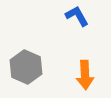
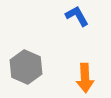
orange arrow: moved 3 px down
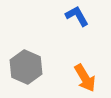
orange arrow: rotated 28 degrees counterclockwise
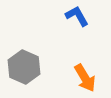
gray hexagon: moved 2 px left
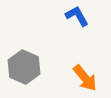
orange arrow: rotated 8 degrees counterclockwise
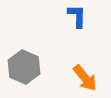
blue L-shape: rotated 30 degrees clockwise
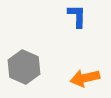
orange arrow: rotated 116 degrees clockwise
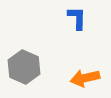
blue L-shape: moved 2 px down
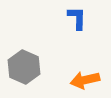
orange arrow: moved 2 px down
